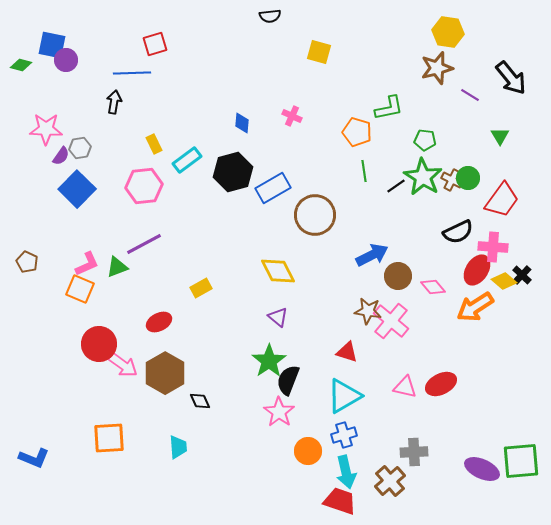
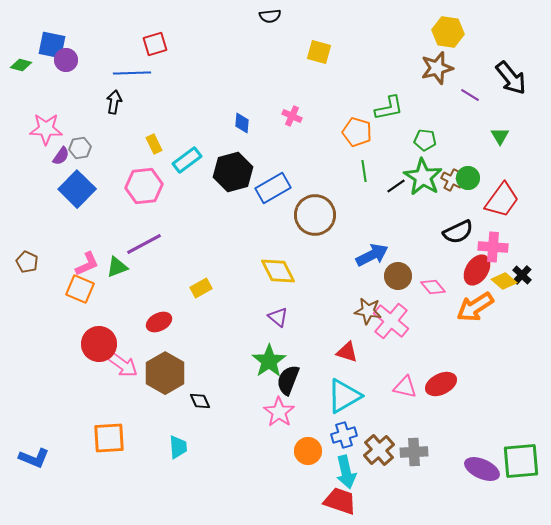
brown cross at (390, 481): moved 11 px left, 31 px up
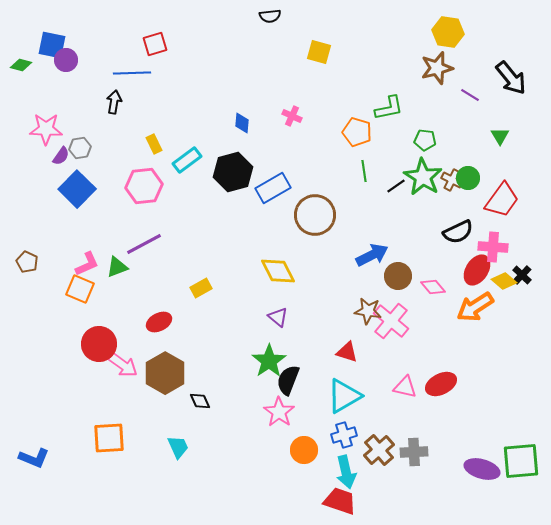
cyan trapezoid at (178, 447): rotated 20 degrees counterclockwise
orange circle at (308, 451): moved 4 px left, 1 px up
purple ellipse at (482, 469): rotated 8 degrees counterclockwise
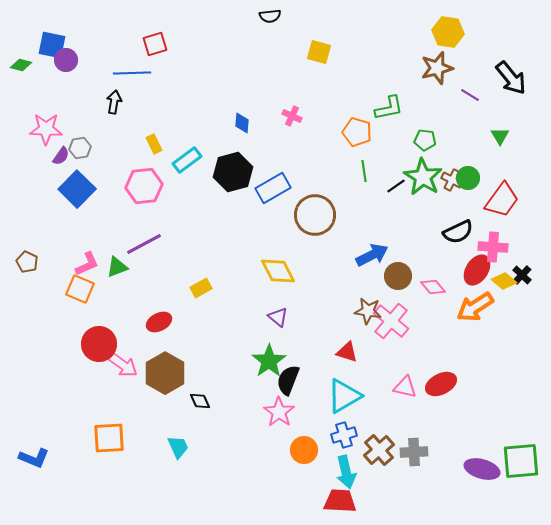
red trapezoid at (340, 501): rotated 16 degrees counterclockwise
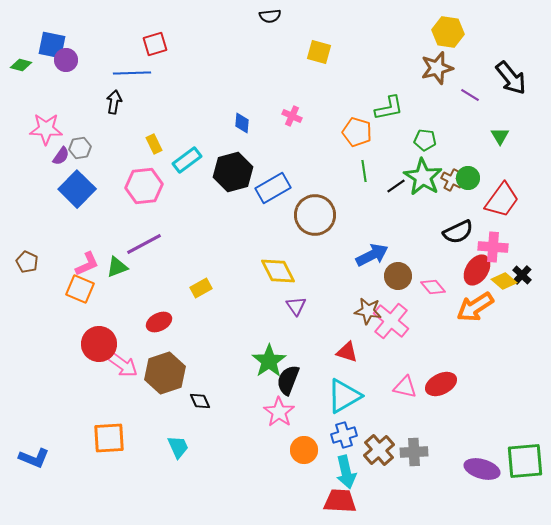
purple triangle at (278, 317): moved 18 px right, 11 px up; rotated 15 degrees clockwise
brown hexagon at (165, 373): rotated 12 degrees clockwise
green square at (521, 461): moved 4 px right
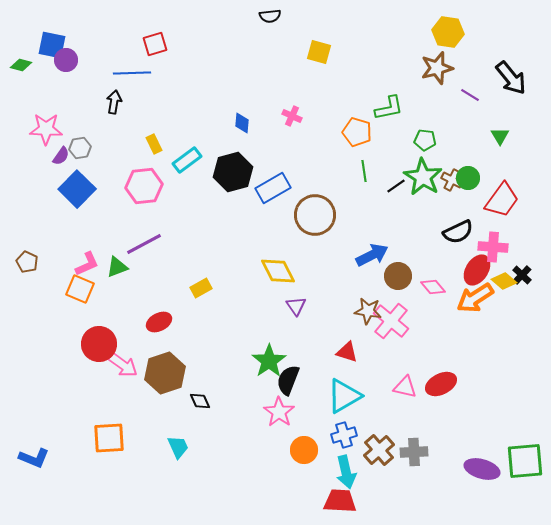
orange arrow at (475, 307): moved 9 px up
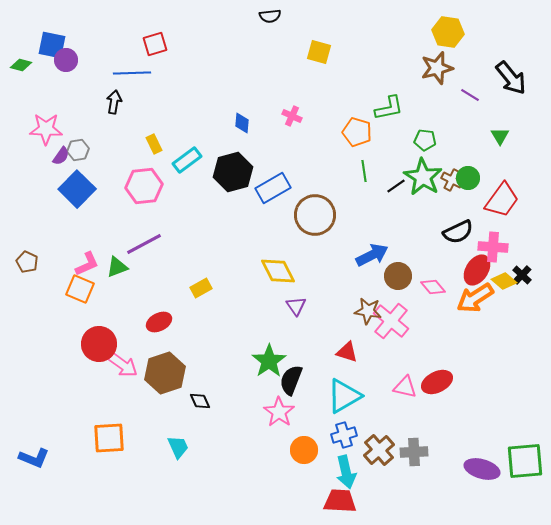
gray hexagon at (80, 148): moved 2 px left, 2 px down
black semicircle at (288, 380): moved 3 px right
red ellipse at (441, 384): moved 4 px left, 2 px up
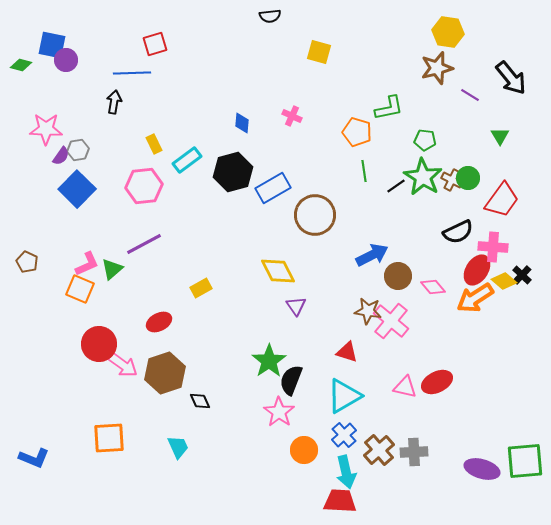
green triangle at (117, 267): moved 5 px left, 2 px down; rotated 20 degrees counterclockwise
blue cross at (344, 435): rotated 25 degrees counterclockwise
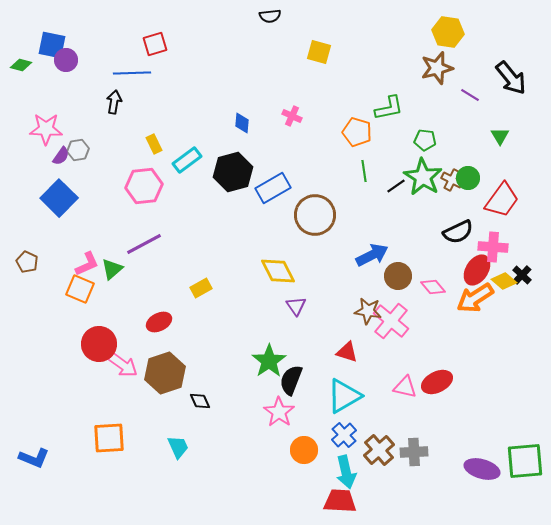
blue square at (77, 189): moved 18 px left, 9 px down
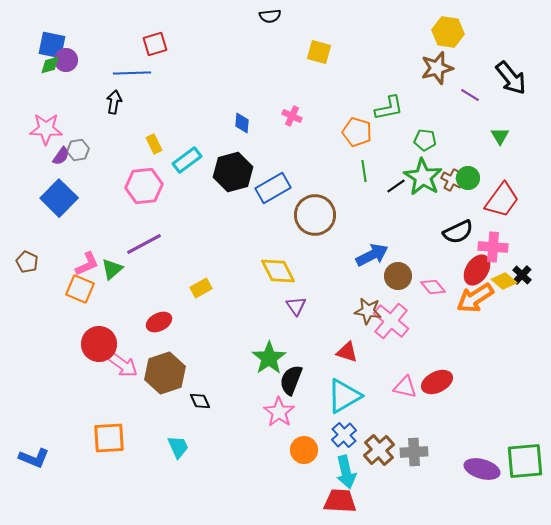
green diamond at (21, 65): moved 29 px right; rotated 30 degrees counterclockwise
green star at (269, 361): moved 3 px up
